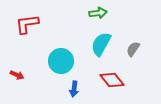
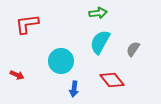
cyan semicircle: moved 1 px left, 2 px up
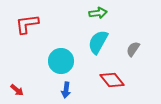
cyan semicircle: moved 2 px left
red arrow: moved 15 px down; rotated 16 degrees clockwise
blue arrow: moved 8 px left, 1 px down
